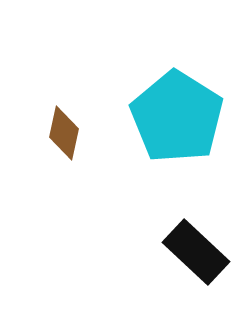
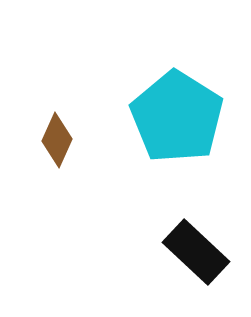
brown diamond: moved 7 px left, 7 px down; rotated 12 degrees clockwise
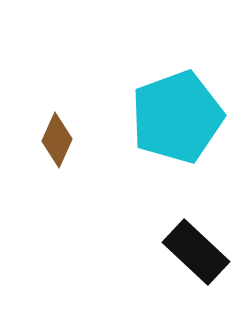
cyan pentagon: rotated 20 degrees clockwise
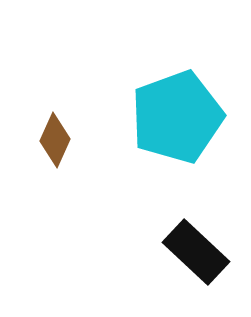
brown diamond: moved 2 px left
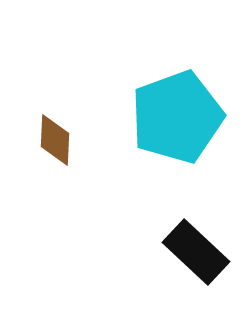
brown diamond: rotated 22 degrees counterclockwise
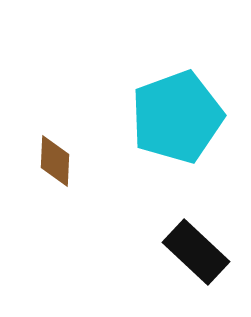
brown diamond: moved 21 px down
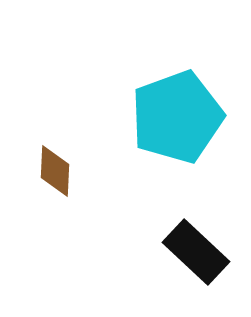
brown diamond: moved 10 px down
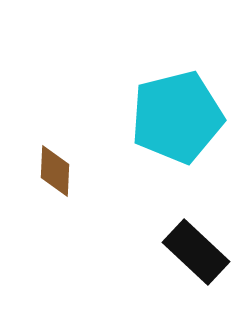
cyan pentagon: rotated 6 degrees clockwise
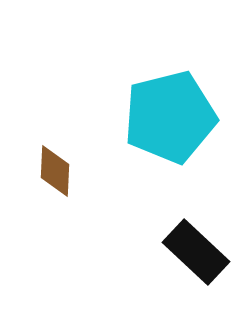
cyan pentagon: moved 7 px left
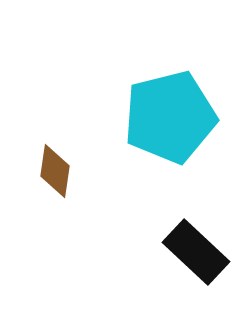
brown diamond: rotated 6 degrees clockwise
